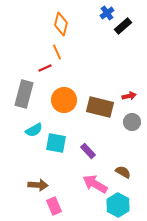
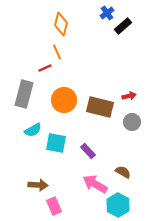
cyan semicircle: moved 1 px left
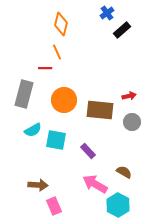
black rectangle: moved 1 px left, 4 px down
red line: rotated 24 degrees clockwise
brown rectangle: moved 3 px down; rotated 8 degrees counterclockwise
cyan square: moved 3 px up
brown semicircle: moved 1 px right
